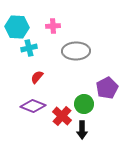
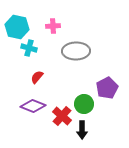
cyan hexagon: rotated 10 degrees clockwise
cyan cross: rotated 28 degrees clockwise
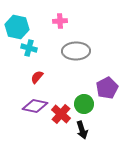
pink cross: moved 7 px right, 5 px up
purple diamond: moved 2 px right; rotated 10 degrees counterclockwise
red cross: moved 1 px left, 2 px up
black arrow: rotated 18 degrees counterclockwise
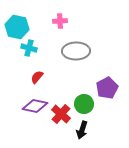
black arrow: rotated 36 degrees clockwise
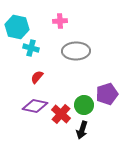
cyan cross: moved 2 px right
purple pentagon: moved 6 px down; rotated 10 degrees clockwise
green circle: moved 1 px down
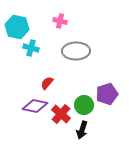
pink cross: rotated 16 degrees clockwise
red semicircle: moved 10 px right, 6 px down
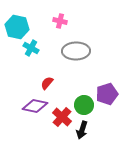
cyan cross: rotated 14 degrees clockwise
red cross: moved 1 px right, 3 px down
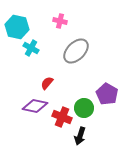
gray ellipse: rotated 44 degrees counterclockwise
purple pentagon: rotated 25 degrees counterclockwise
green circle: moved 3 px down
red cross: rotated 18 degrees counterclockwise
black arrow: moved 2 px left, 6 px down
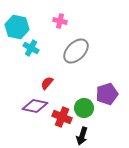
purple pentagon: rotated 25 degrees clockwise
black arrow: moved 2 px right
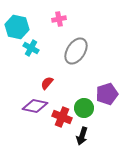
pink cross: moved 1 px left, 2 px up; rotated 24 degrees counterclockwise
gray ellipse: rotated 12 degrees counterclockwise
